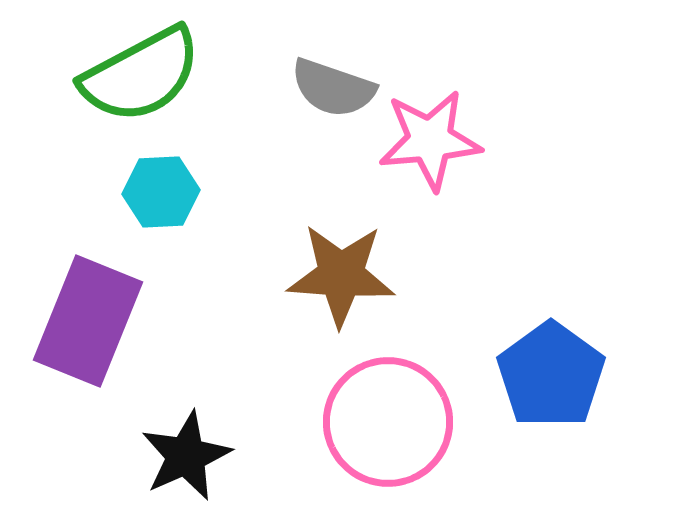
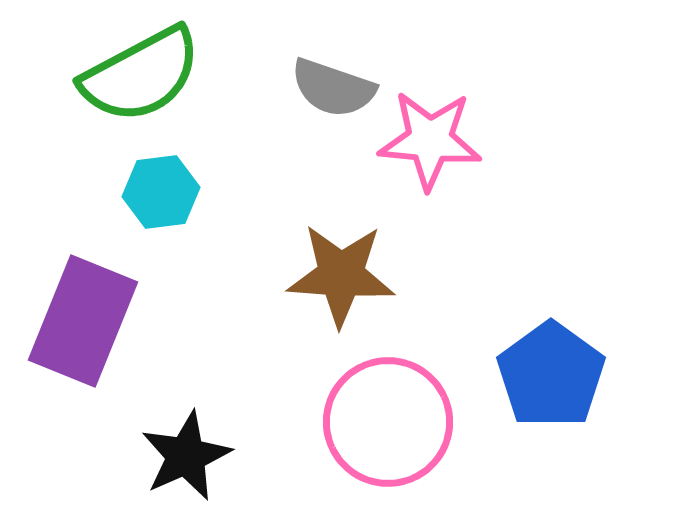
pink star: rotated 10 degrees clockwise
cyan hexagon: rotated 4 degrees counterclockwise
purple rectangle: moved 5 px left
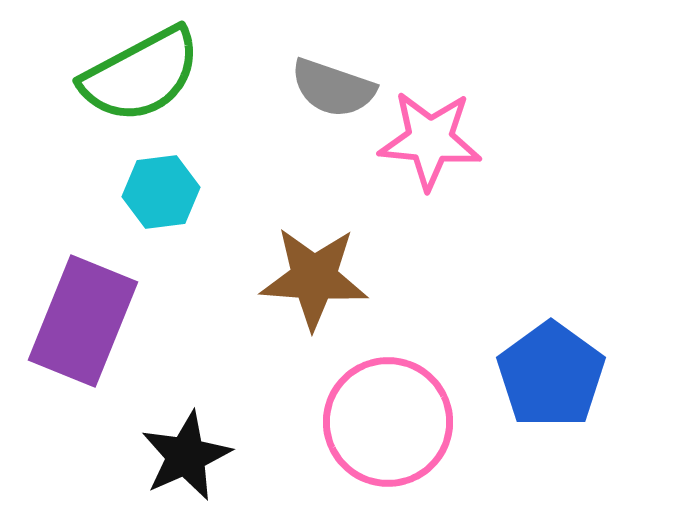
brown star: moved 27 px left, 3 px down
